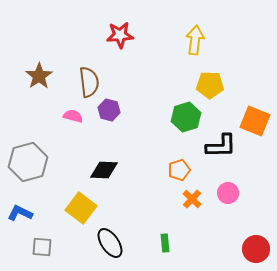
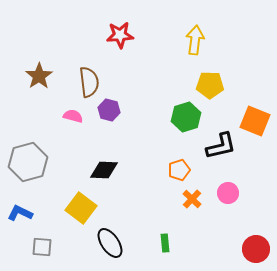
black L-shape: rotated 12 degrees counterclockwise
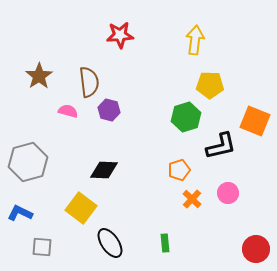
pink semicircle: moved 5 px left, 5 px up
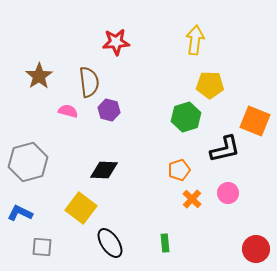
red star: moved 4 px left, 7 px down
black L-shape: moved 4 px right, 3 px down
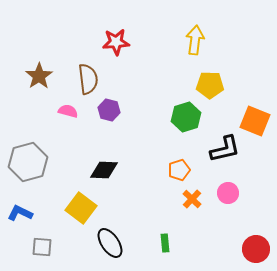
brown semicircle: moved 1 px left, 3 px up
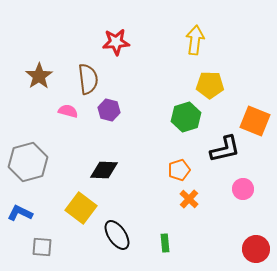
pink circle: moved 15 px right, 4 px up
orange cross: moved 3 px left
black ellipse: moved 7 px right, 8 px up
